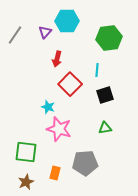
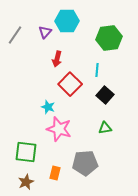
black square: rotated 30 degrees counterclockwise
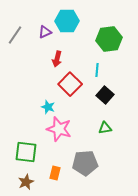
purple triangle: rotated 24 degrees clockwise
green hexagon: moved 1 px down
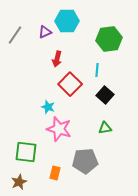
gray pentagon: moved 2 px up
brown star: moved 7 px left
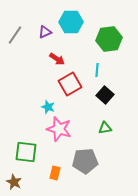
cyan hexagon: moved 4 px right, 1 px down
red arrow: rotated 70 degrees counterclockwise
red square: rotated 15 degrees clockwise
brown star: moved 5 px left; rotated 21 degrees counterclockwise
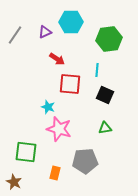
red square: rotated 35 degrees clockwise
black square: rotated 18 degrees counterclockwise
